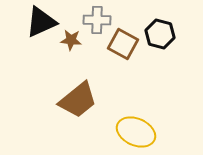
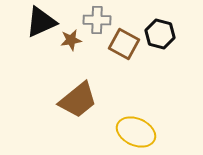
brown star: rotated 15 degrees counterclockwise
brown square: moved 1 px right
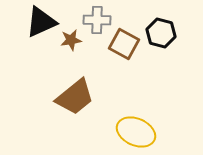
black hexagon: moved 1 px right, 1 px up
brown trapezoid: moved 3 px left, 3 px up
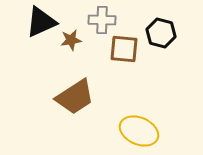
gray cross: moved 5 px right
brown square: moved 5 px down; rotated 24 degrees counterclockwise
brown trapezoid: rotated 6 degrees clockwise
yellow ellipse: moved 3 px right, 1 px up
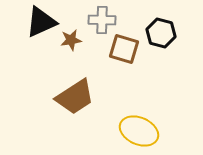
brown square: rotated 12 degrees clockwise
